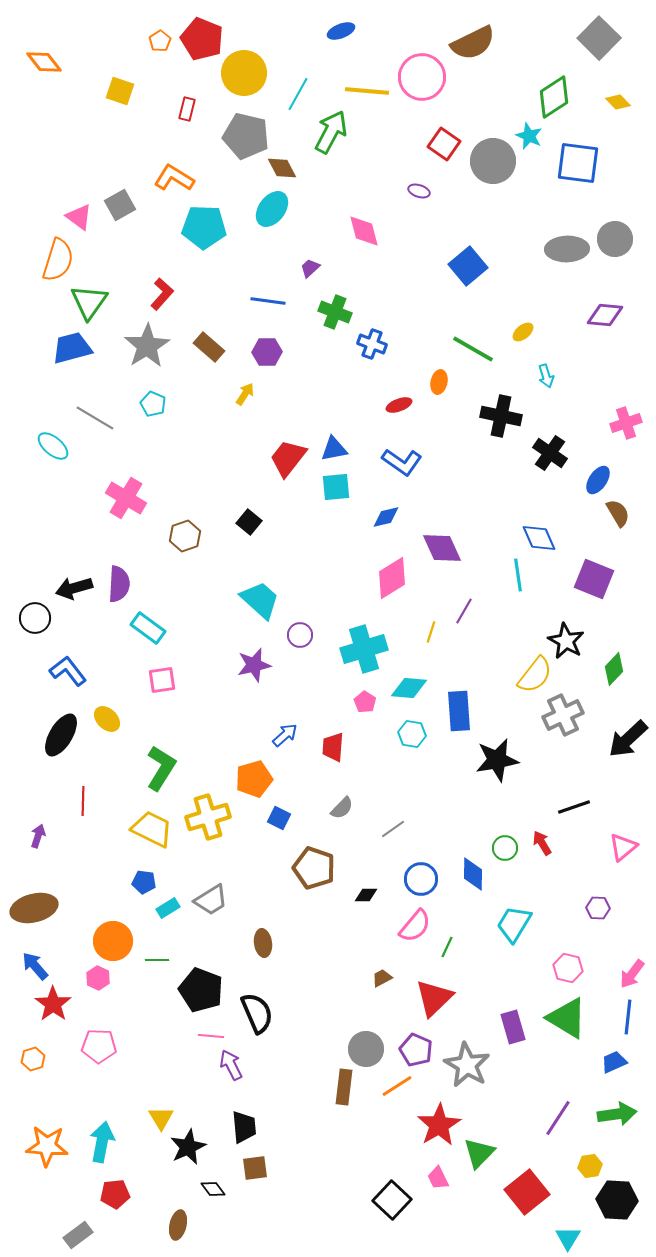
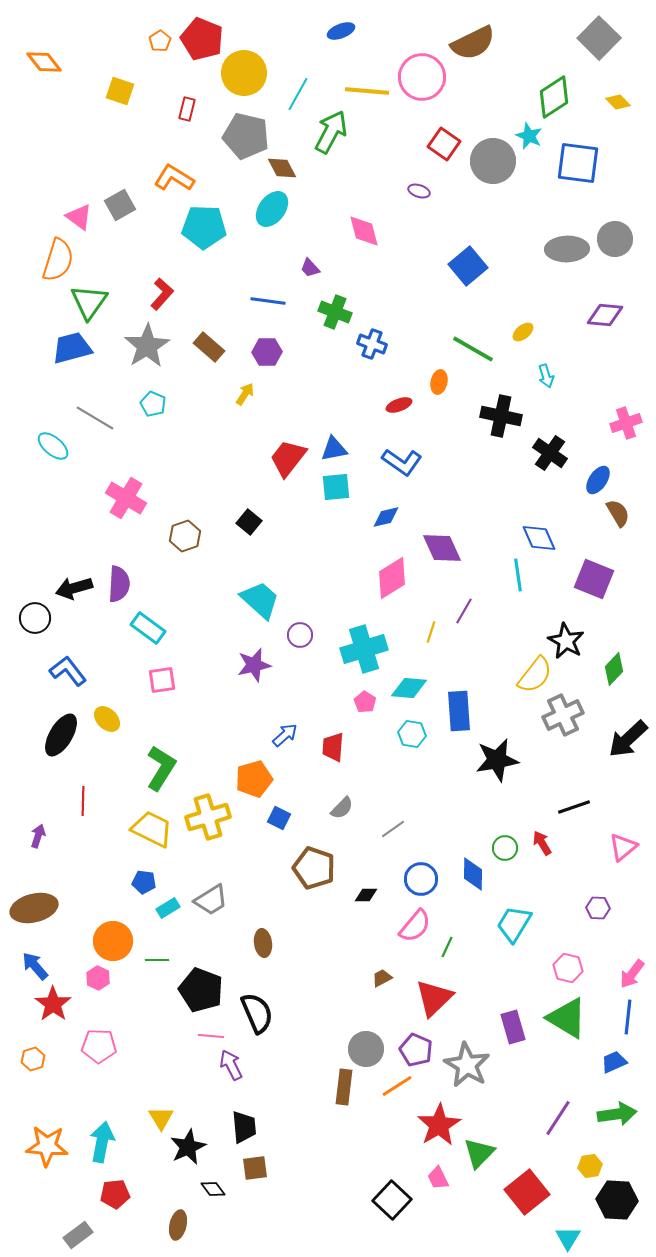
purple trapezoid at (310, 268): rotated 90 degrees counterclockwise
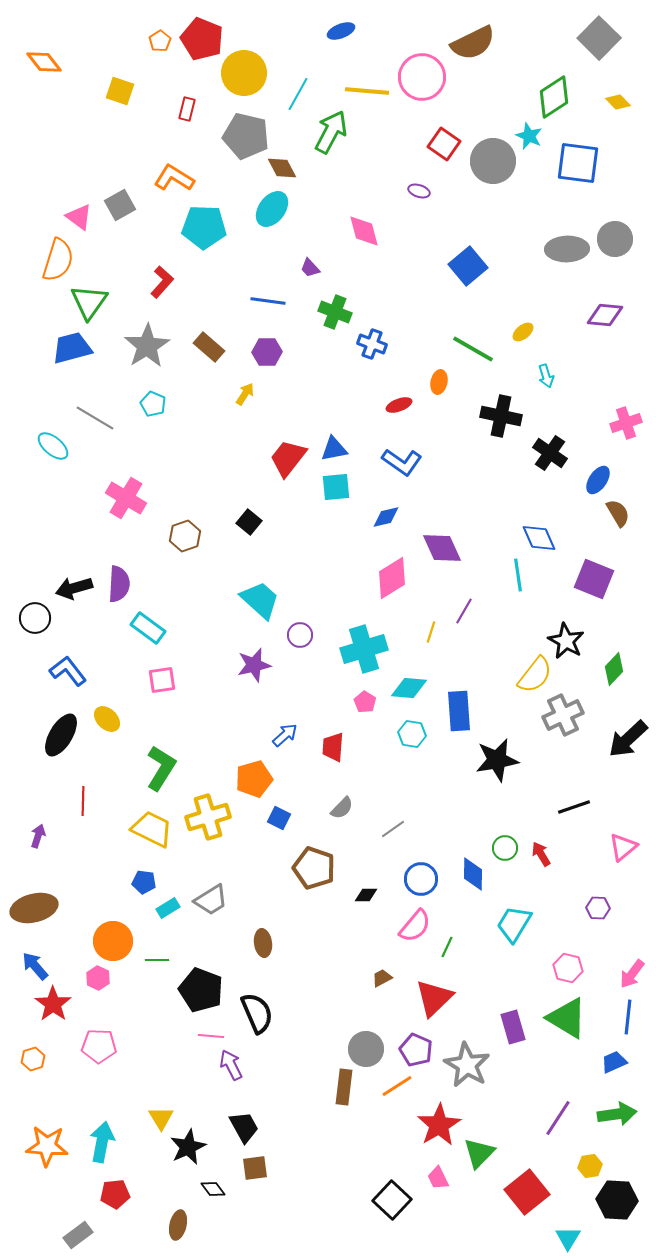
red L-shape at (162, 294): moved 12 px up
red arrow at (542, 843): moved 1 px left, 11 px down
black trapezoid at (244, 1127): rotated 24 degrees counterclockwise
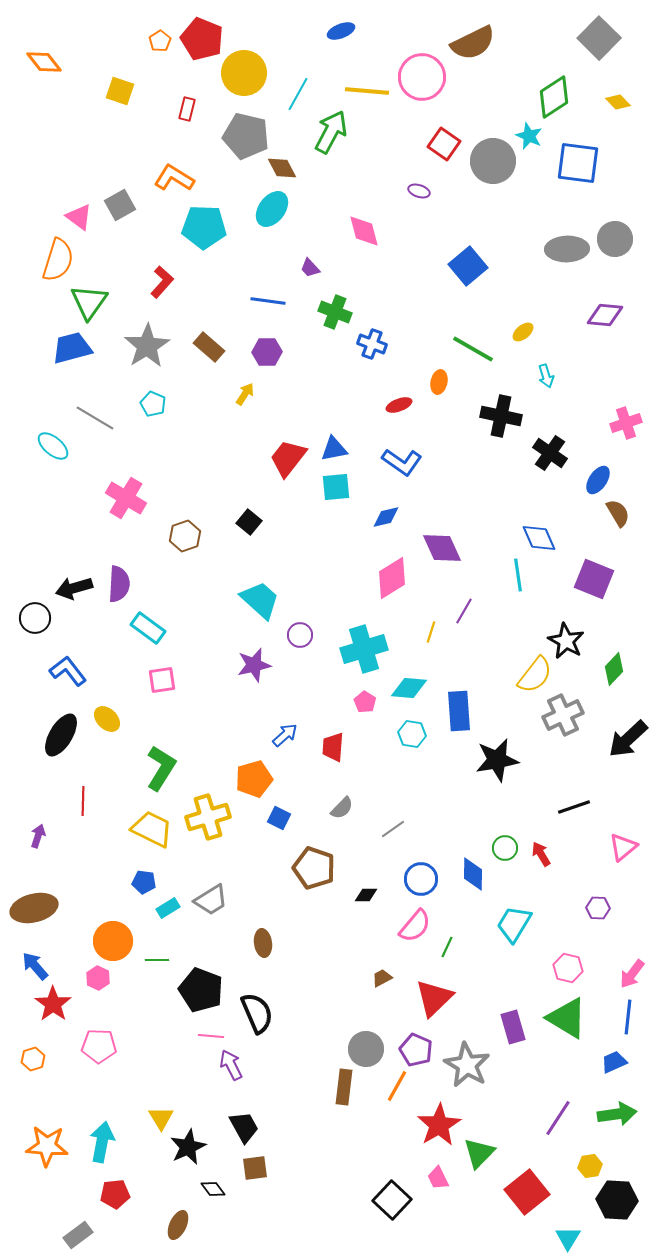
orange line at (397, 1086): rotated 28 degrees counterclockwise
brown ellipse at (178, 1225): rotated 12 degrees clockwise
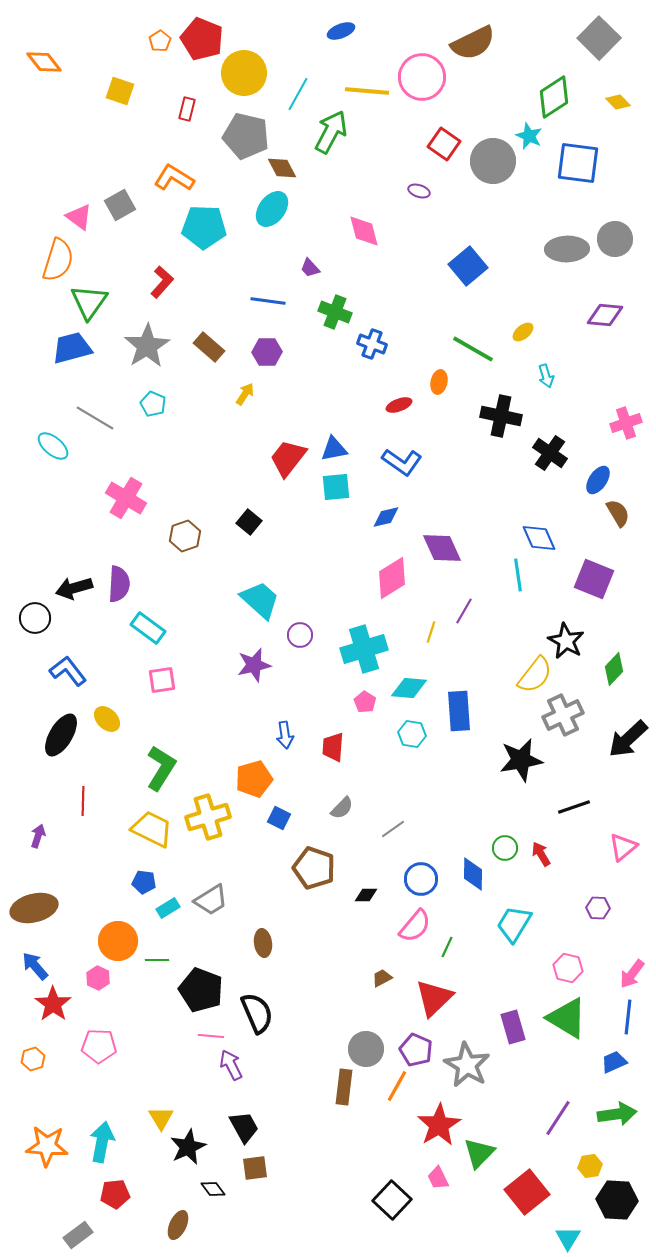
blue arrow at (285, 735): rotated 124 degrees clockwise
black star at (497, 760): moved 24 px right
orange circle at (113, 941): moved 5 px right
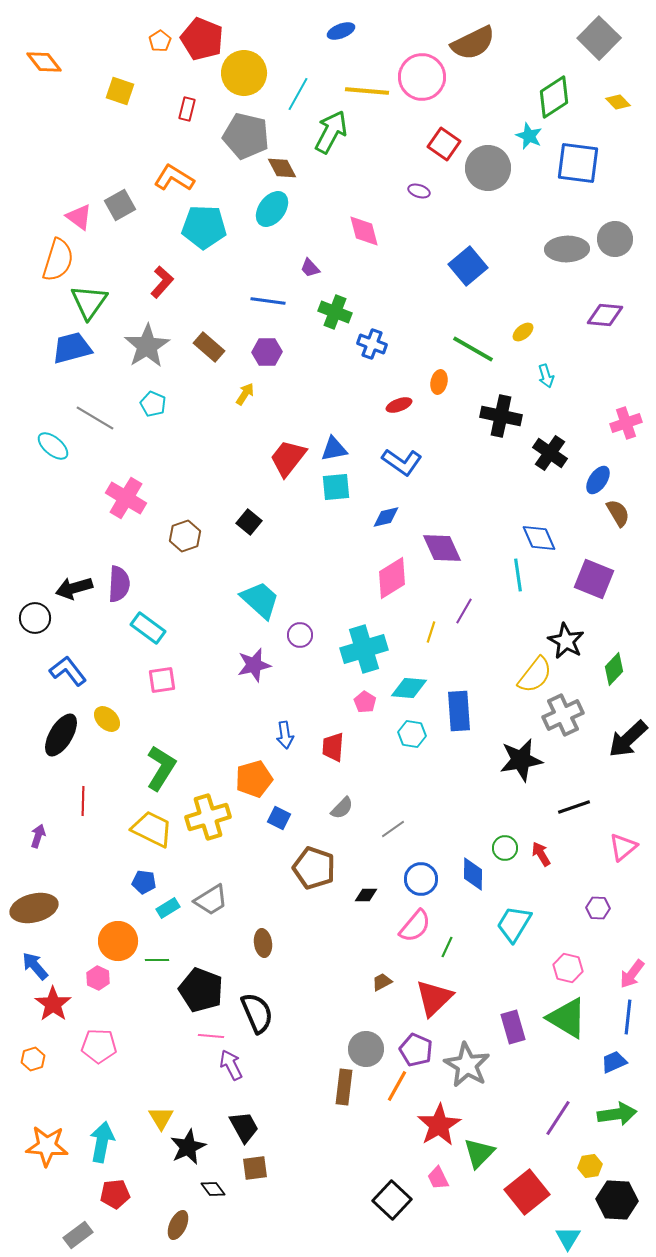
gray circle at (493, 161): moved 5 px left, 7 px down
brown trapezoid at (382, 978): moved 4 px down
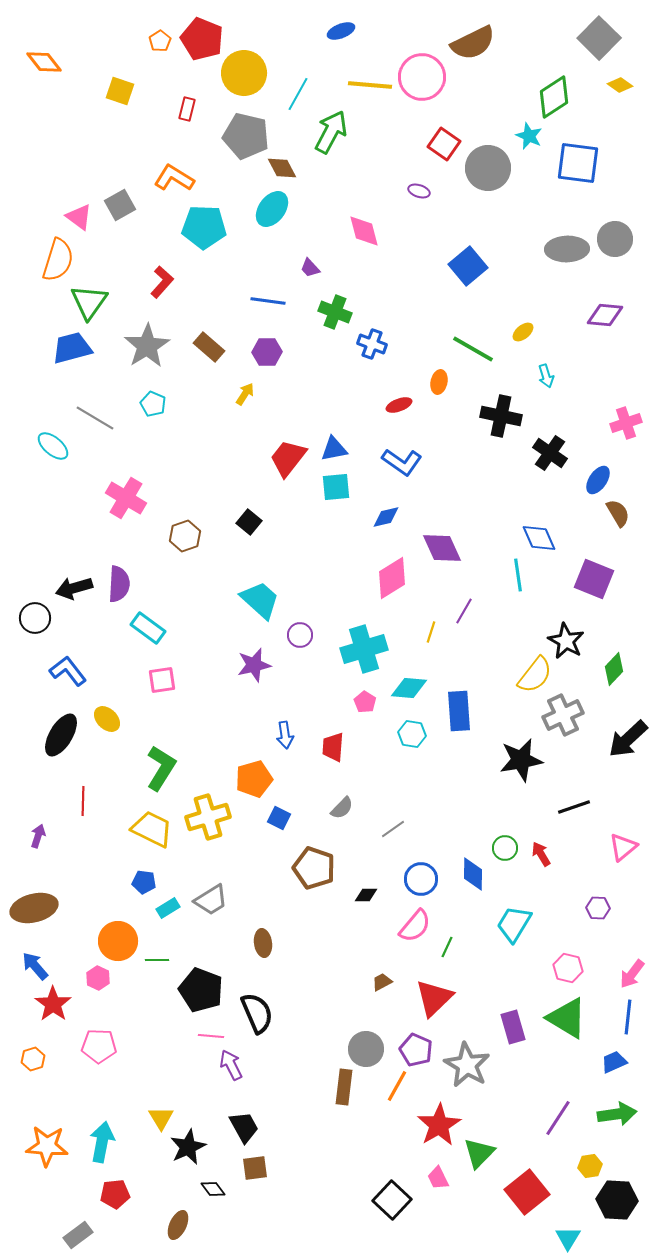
yellow line at (367, 91): moved 3 px right, 6 px up
yellow diamond at (618, 102): moved 2 px right, 17 px up; rotated 10 degrees counterclockwise
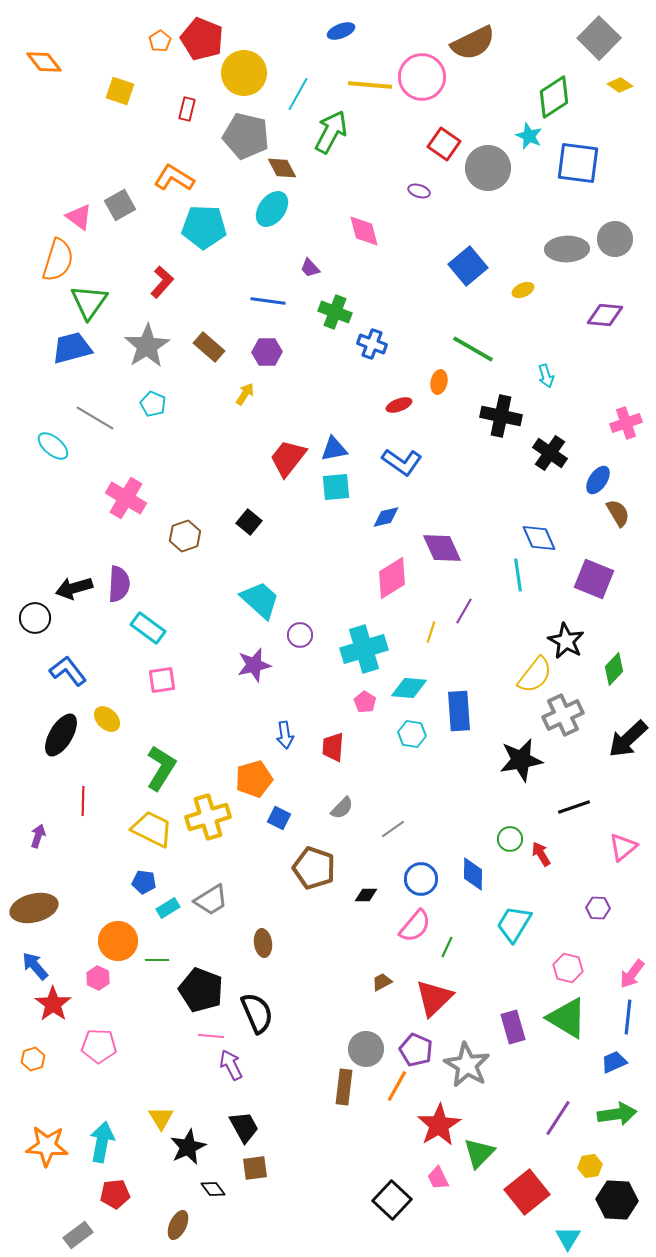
yellow ellipse at (523, 332): moved 42 px up; rotated 15 degrees clockwise
green circle at (505, 848): moved 5 px right, 9 px up
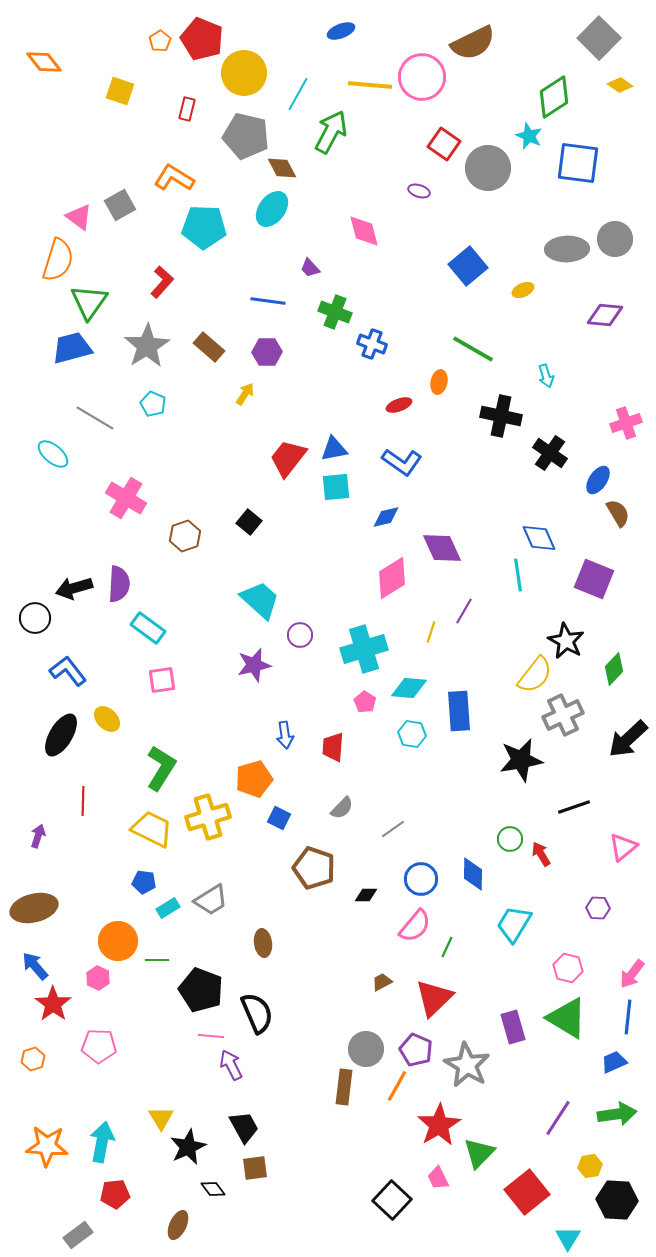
cyan ellipse at (53, 446): moved 8 px down
